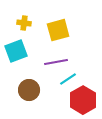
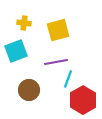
cyan line: rotated 36 degrees counterclockwise
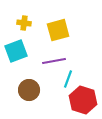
purple line: moved 2 px left, 1 px up
red hexagon: rotated 12 degrees counterclockwise
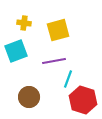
brown circle: moved 7 px down
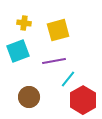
cyan square: moved 2 px right
cyan line: rotated 18 degrees clockwise
red hexagon: rotated 12 degrees clockwise
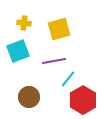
yellow square: moved 1 px right, 1 px up
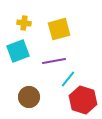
red hexagon: rotated 12 degrees counterclockwise
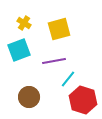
yellow cross: rotated 24 degrees clockwise
cyan square: moved 1 px right, 1 px up
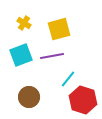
cyan square: moved 2 px right, 5 px down
purple line: moved 2 px left, 5 px up
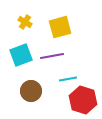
yellow cross: moved 1 px right, 1 px up
yellow square: moved 1 px right, 2 px up
cyan line: rotated 42 degrees clockwise
brown circle: moved 2 px right, 6 px up
